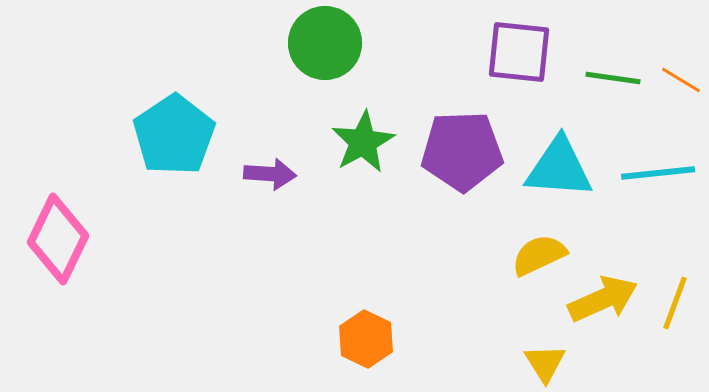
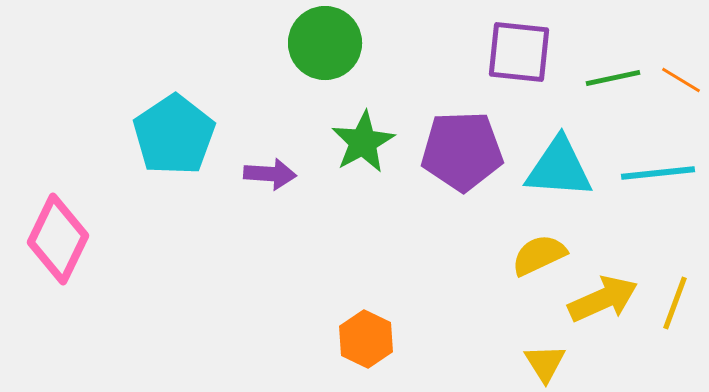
green line: rotated 20 degrees counterclockwise
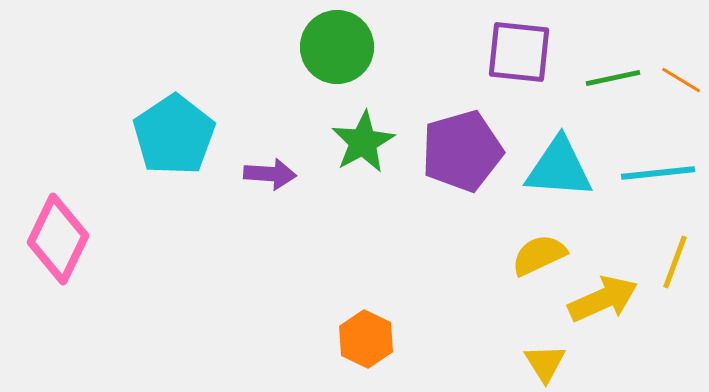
green circle: moved 12 px right, 4 px down
purple pentagon: rotated 14 degrees counterclockwise
yellow line: moved 41 px up
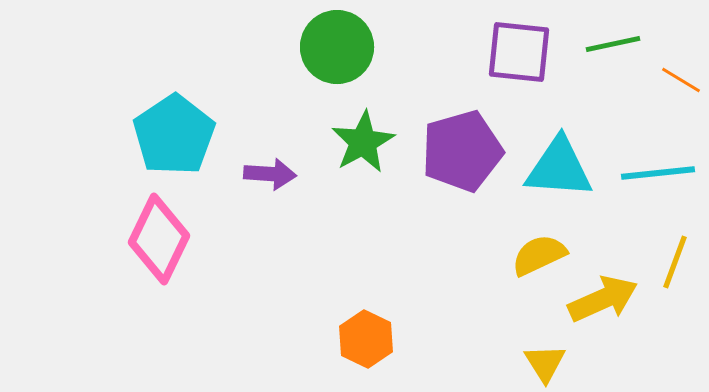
green line: moved 34 px up
pink diamond: moved 101 px right
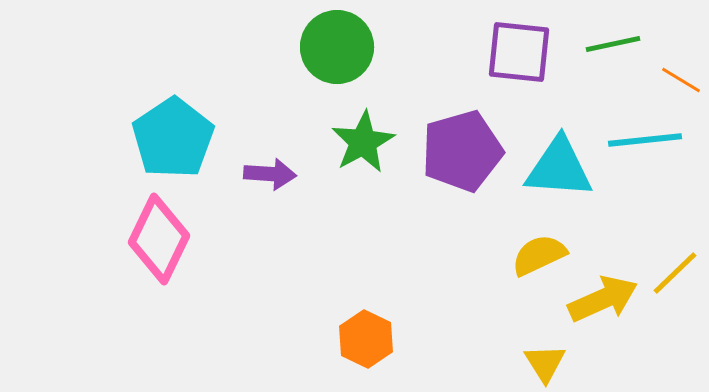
cyan pentagon: moved 1 px left, 3 px down
cyan line: moved 13 px left, 33 px up
yellow line: moved 11 px down; rotated 26 degrees clockwise
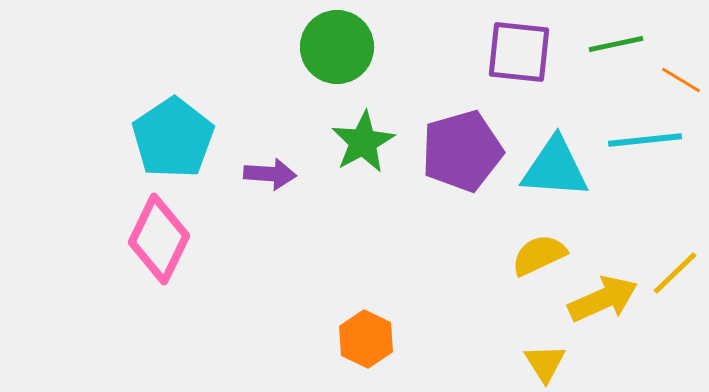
green line: moved 3 px right
cyan triangle: moved 4 px left
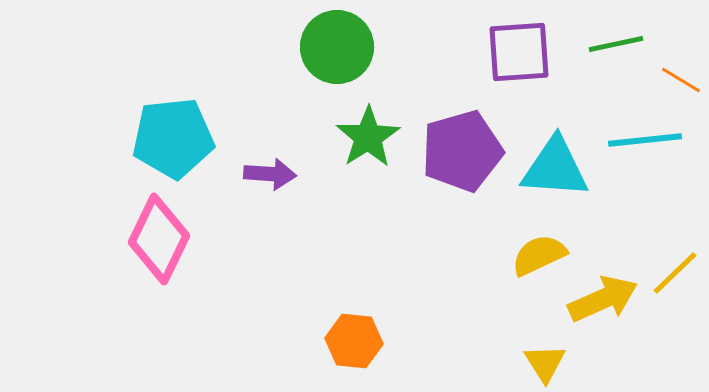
purple square: rotated 10 degrees counterclockwise
cyan pentagon: rotated 28 degrees clockwise
green star: moved 5 px right, 5 px up; rotated 4 degrees counterclockwise
orange hexagon: moved 12 px left, 2 px down; rotated 20 degrees counterclockwise
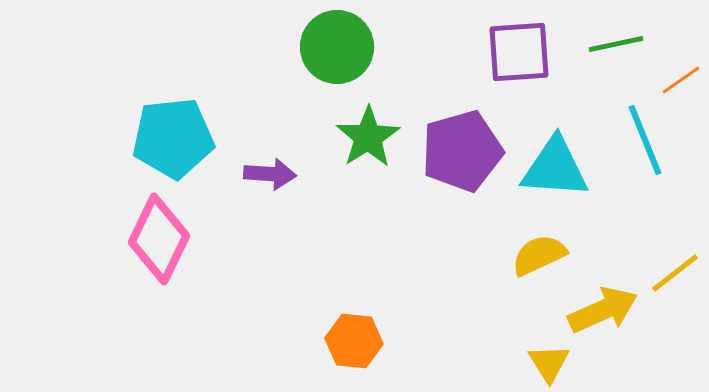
orange line: rotated 66 degrees counterclockwise
cyan line: rotated 74 degrees clockwise
yellow line: rotated 6 degrees clockwise
yellow arrow: moved 11 px down
yellow triangle: moved 4 px right
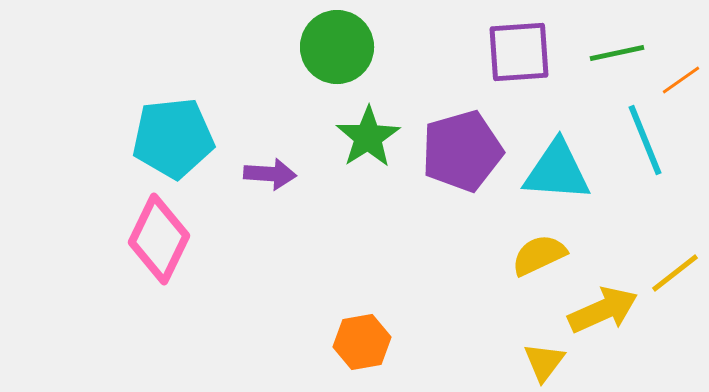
green line: moved 1 px right, 9 px down
cyan triangle: moved 2 px right, 3 px down
orange hexagon: moved 8 px right, 1 px down; rotated 16 degrees counterclockwise
yellow triangle: moved 5 px left, 1 px up; rotated 9 degrees clockwise
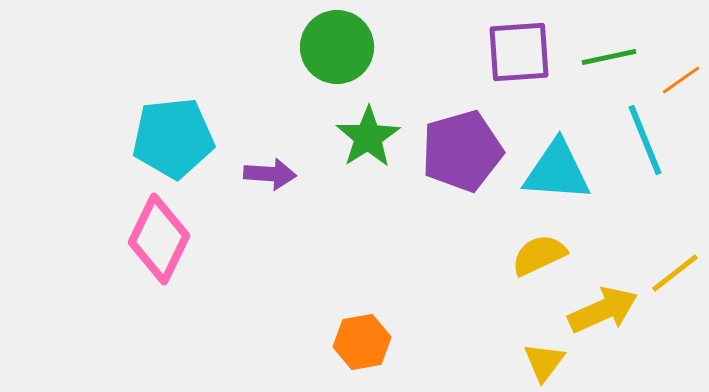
green line: moved 8 px left, 4 px down
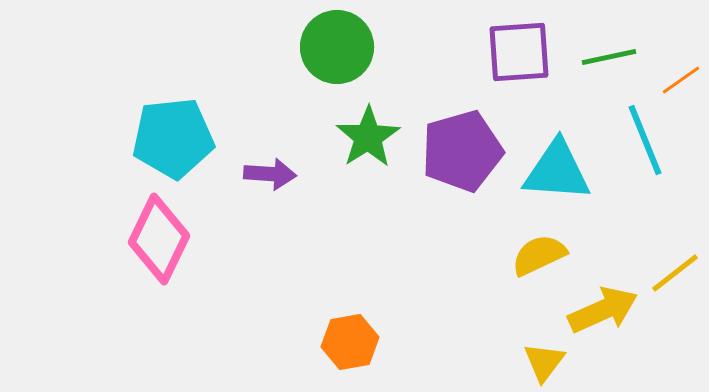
orange hexagon: moved 12 px left
